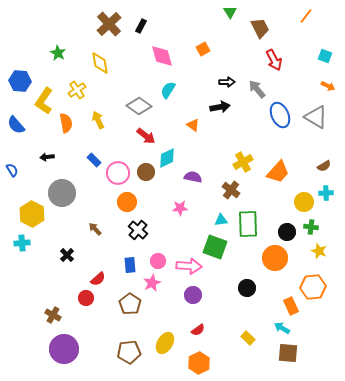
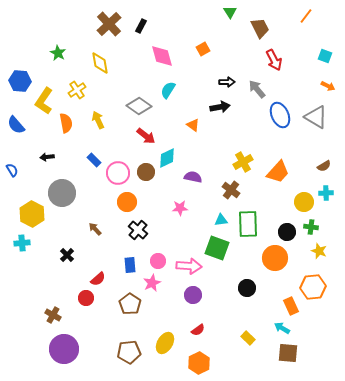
green square at (215, 247): moved 2 px right, 1 px down
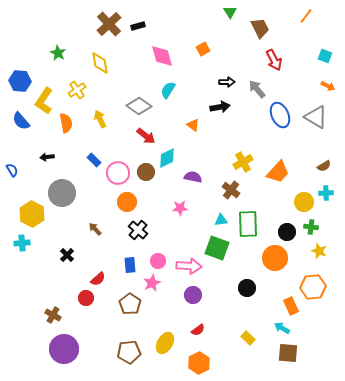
black rectangle at (141, 26): moved 3 px left; rotated 48 degrees clockwise
yellow arrow at (98, 120): moved 2 px right, 1 px up
blue semicircle at (16, 125): moved 5 px right, 4 px up
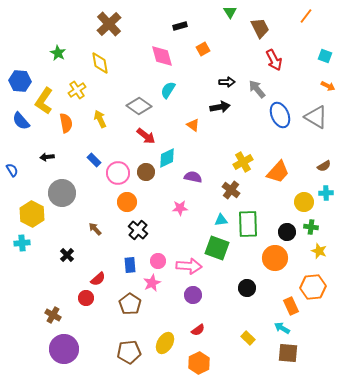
black rectangle at (138, 26): moved 42 px right
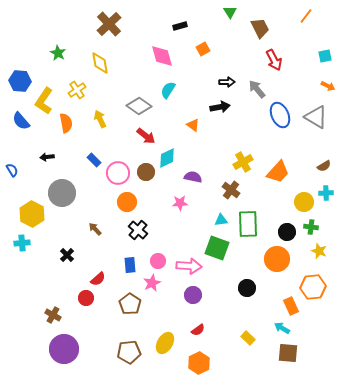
cyan square at (325, 56): rotated 32 degrees counterclockwise
pink star at (180, 208): moved 5 px up
orange circle at (275, 258): moved 2 px right, 1 px down
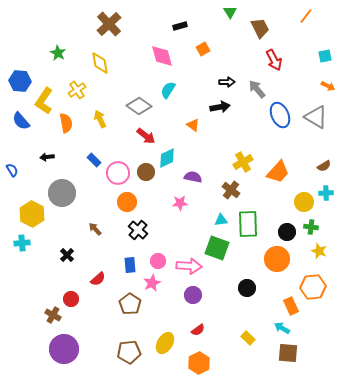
red circle at (86, 298): moved 15 px left, 1 px down
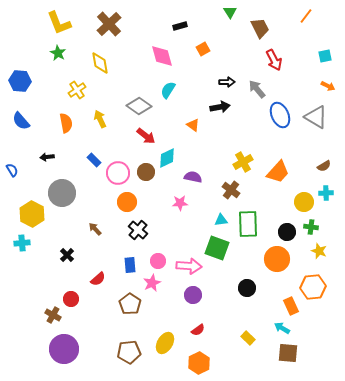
yellow L-shape at (44, 101): moved 15 px right, 78 px up; rotated 56 degrees counterclockwise
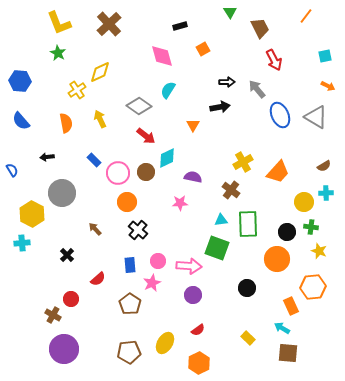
yellow diamond at (100, 63): moved 9 px down; rotated 75 degrees clockwise
orange triangle at (193, 125): rotated 24 degrees clockwise
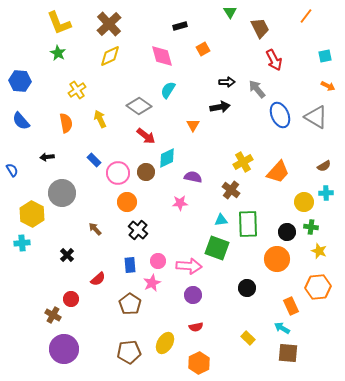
yellow diamond at (100, 72): moved 10 px right, 16 px up
orange hexagon at (313, 287): moved 5 px right
red semicircle at (198, 330): moved 2 px left, 3 px up; rotated 24 degrees clockwise
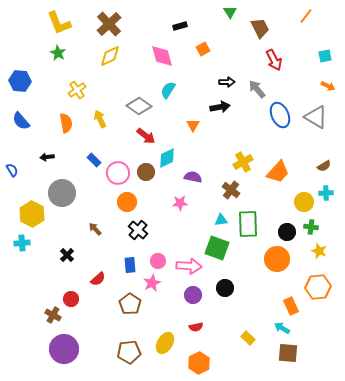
black circle at (247, 288): moved 22 px left
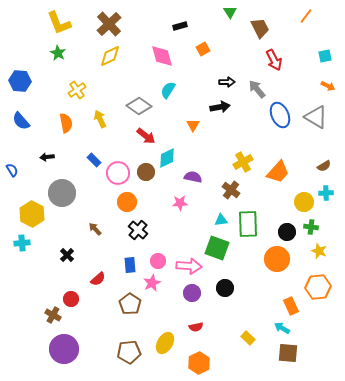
purple circle at (193, 295): moved 1 px left, 2 px up
